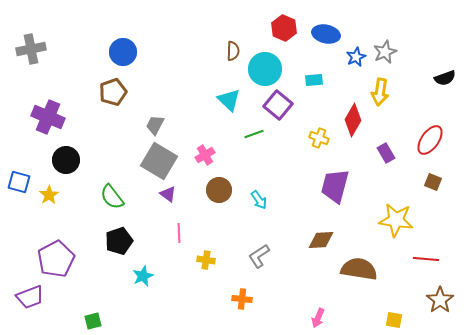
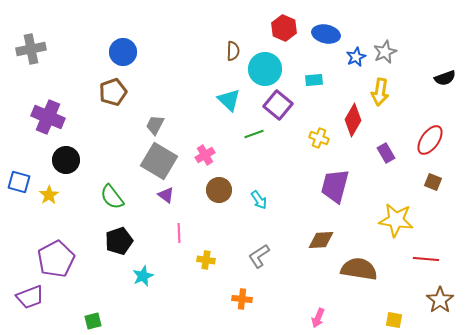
purple triangle at (168, 194): moved 2 px left, 1 px down
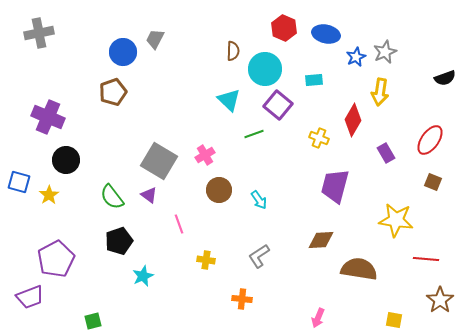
gray cross at (31, 49): moved 8 px right, 16 px up
gray trapezoid at (155, 125): moved 86 px up
purple triangle at (166, 195): moved 17 px left
pink line at (179, 233): moved 9 px up; rotated 18 degrees counterclockwise
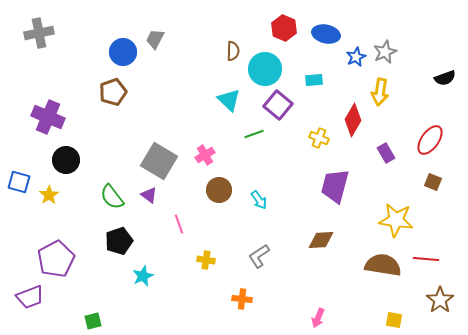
brown semicircle at (359, 269): moved 24 px right, 4 px up
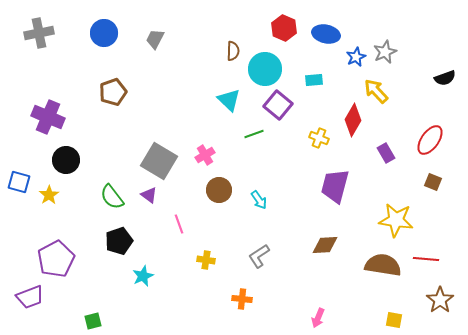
blue circle at (123, 52): moved 19 px left, 19 px up
yellow arrow at (380, 92): moved 4 px left, 1 px up; rotated 128 degrees clockwise
brown diamond at (321, 240): moved 4 px right, 5 px down
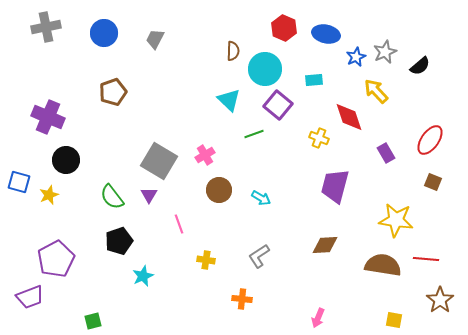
gray cross at (39, 33): moved 7 px right, 6 px up
black semicircle at (445, 78): moved 25 px left, 12 px up; rotated 20 degrees counterclockwise
red diamond at (353, 120): moved 4 px left, 3 px up; rotated 48 degrees counterclockwise
yellow star at (49, 195): rotated 12 degrees clockwise
purple triangle at (149, 195): rotated 24 degrees clockwise
cyan arrow at (259, 200): moved 2 px right, 2 px up; rotated 24 degrees counterclockwise
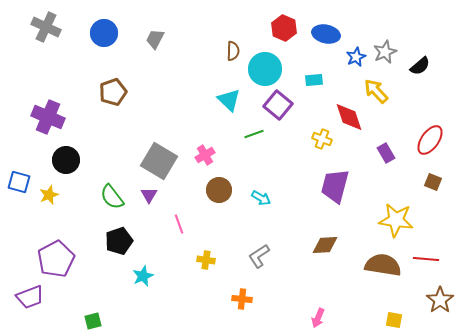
gray cross at (46, 27): rotated 36 degrees clockwise
yellow cross at (319, 138): moved 3 px right, 1 px down
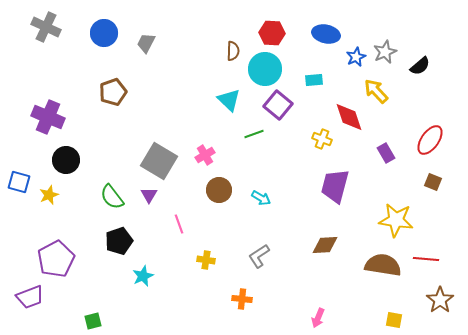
red hexagon at (284, 28): moved 12 px left, 5 px down; rotated 20 degrees counterclockwise
gray trapezoid at (155, 39): moved 9 px left, 4 px down
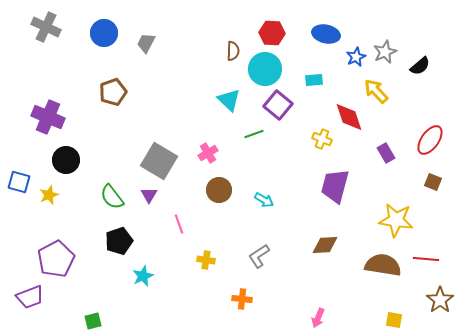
pink cross at (205, 155): moved 3 px right, 2 px up
cyan arrow at (261, 198): moved 3 px right, 2 px down
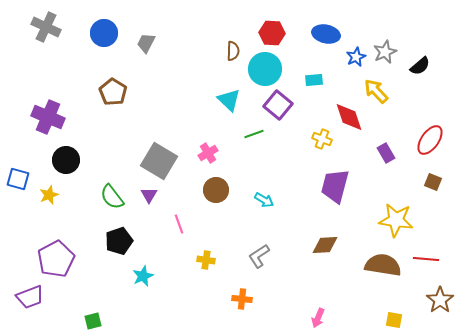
brown pentagon at (113, 92): rotated 20 degrees counterclockwise
blue square at (19, 182): moved 1 px left, 3 px up
brown circle at (219, 190): moved 3 px left
